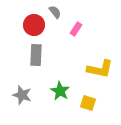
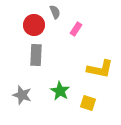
gray semicircle: rotated 16 degrees clockwise
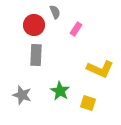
yellow L-shape: rotated 12 degrees clockwise
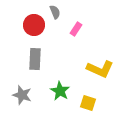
gray rectangle: moved 1 px left, 4 px down
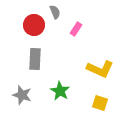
yellow square: moved 12 px right
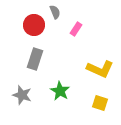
gray rectangle: rotated 15 degrees clockwise
